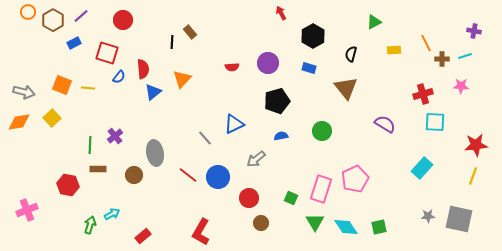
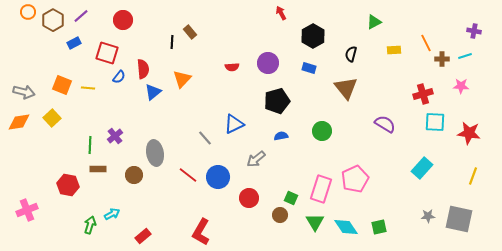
red star at (476, 145): moved 7 px left, 12 px up; rotated 15 degrees clockwise
brown circle at (261, 223): moved 19 px right, 8 px up
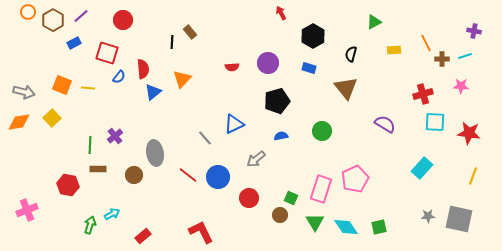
red L-shape at (201, 232): rotated 124 degrees clockwise
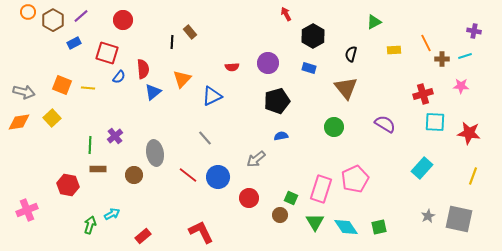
red arrow at (281, 13): moved 5 px right, 1 px down
blue triangle at (234, 124): moved 22 px left, 28 px up
green circle at (322, 131): moved 12 px right, 4 px up
gray star at (428, 216): rotated 24 degrees counterclockwise
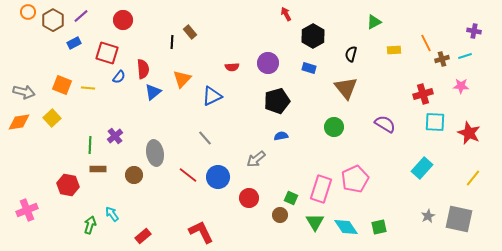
brown cross at (442, 59): rotated 16 degrees counterclockwise
red star at (469, 133): rotated 15 degrees clockwise
yellow line at (473, 176): moved 2 px down; rotated 18 degrees clockwise
cyan arrow at (112, 214): rotated 98 degrees counterclockwise
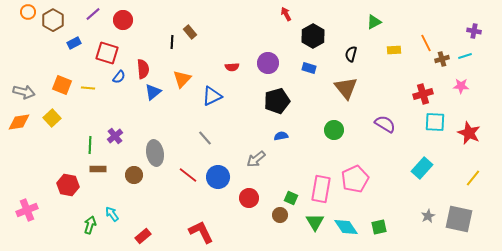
purple line at (81, 16): moved 12 px right, 2 px up
green circle at (334, 127): moved 3 px down
pink rectangle at (321, 189): rotated 8 degrees counterclockwise
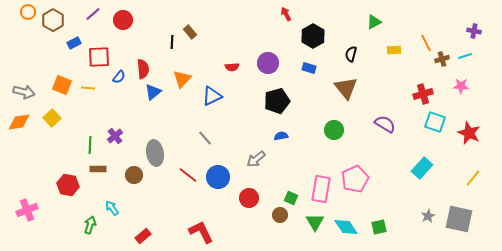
red square at (107, 53): moved 8 px left, 4 px down; rotated 20 degrees counterclockwise
cyan square at (435, 122): rotated 15 degrees clockwise
cyan arrow at (112, 214): moved 6 px up
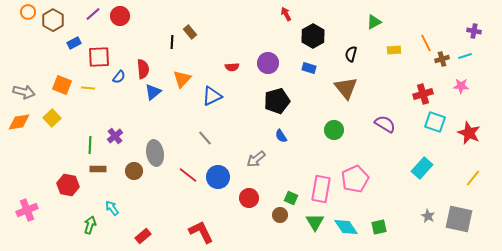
red circle at (123, 20): moved 3 px left, 4 px up
blue semicircle at (281, 136): rotated 112 degrees counterclockwise
brown circle at (134, 175): moved 4 px up
gray star at (428, 216): rotated 16 degrees counterclockwise
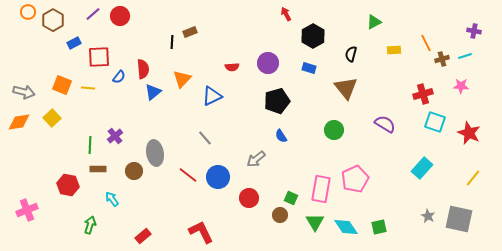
brown rectangle at (190, 32): rotated 72 degrees counterclockwise
cyan arrow at (112, 208): moved 9 px up
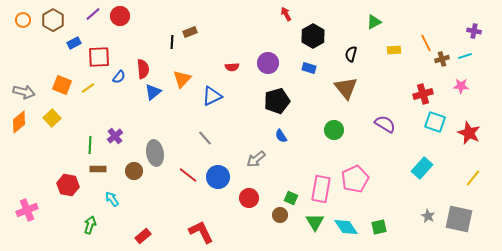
orange circle at (28, 12): moved 5 px left, 8 px down
yellow line at (88, 88): rotated 40 degrees counterclockwise
orange diamond at (19, 122): rotated 30 degrees counterclockwise
